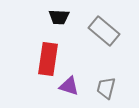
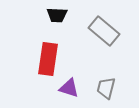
black trapezoid: moved 2 px left, 2 px up
purple triangle: moved 2 px down
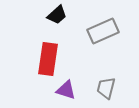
black trapezoid: rotated 45 degrees counterclockwise
gray rectangle: moved 1 px left; rotated 64 degrees counterclockwise
purple triangle: moved 3 px left, 2 px down
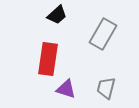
gray rectangle: moved 3 px down; rotated 36 degrees counterclockwise
purple triangle: moved 1 px up
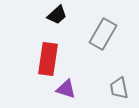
gray trapezoid: moved 13 px right; rotated 25 degrees counterclockwise
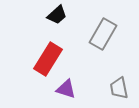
red rectangle: rotated 24 degrees clockwise
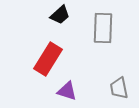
black trapezoid: moved 3 px right
gray rectangle: moved 6 px up; rotated 28 degrees counterclockwise
purple triangle: moved 1 px right, 2 px down
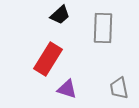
purple triangle: moved 2 px up
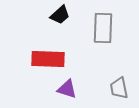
red rectangle: rotated 60 degrees clockwise
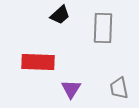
red rectangle: moved 10 px left, 3 px down
purple triangle: moved 4 px right; rotated 45 degrees clockwise
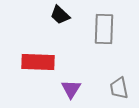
black trapezoid: rotated 85 degrees clockwise
gray rectangle: moved 1 px right, 1 px down
